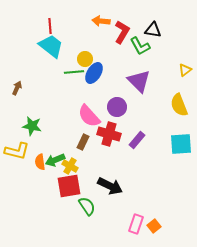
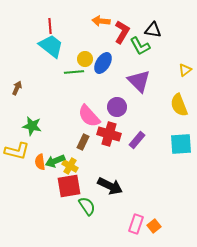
blue ellipse: moved 9 px right, 10 px up
green arrow: moved 1 px down
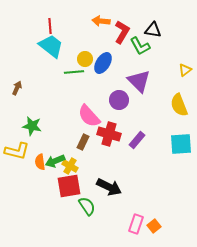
purple circle: moved 2 px right, 7 px up
black arrow: moved 1 px left, 1 px down
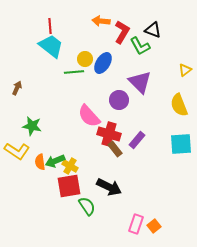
black triangle: rotated 12 degrees clockwise
purple triangle: moved 1 px right, 1 px down
brown rectangle: moved 32 px right, 7 px down; rotated 63 degrees counterclockwise
yellow L-shape: rotated 20 degrees clockwise
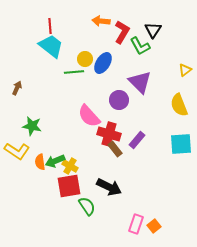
black triangle: rotated 42 degrees clockwise
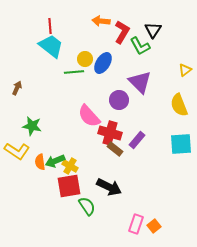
red cross: moved 1 px right, 1 px up
brown rectangle: rotated 14 degrees counterclockwise
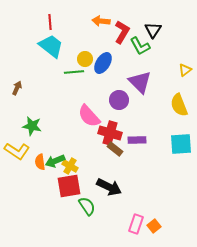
red line: moved 4 px up
purple rectangle: rotated 48 degrees clockwise
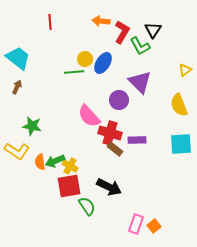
cyan trapezoid: moved 33 px left, 12 px down
brown arrow: moved 1 px up
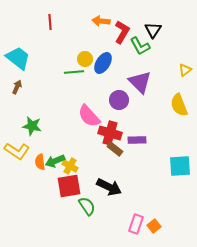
cyan square: moved 1 px left, 22 px down
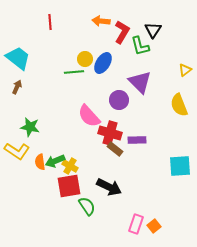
green L-shape: rotated 15 degrees clockwise
green star: moved 2 px left, 1 px down
